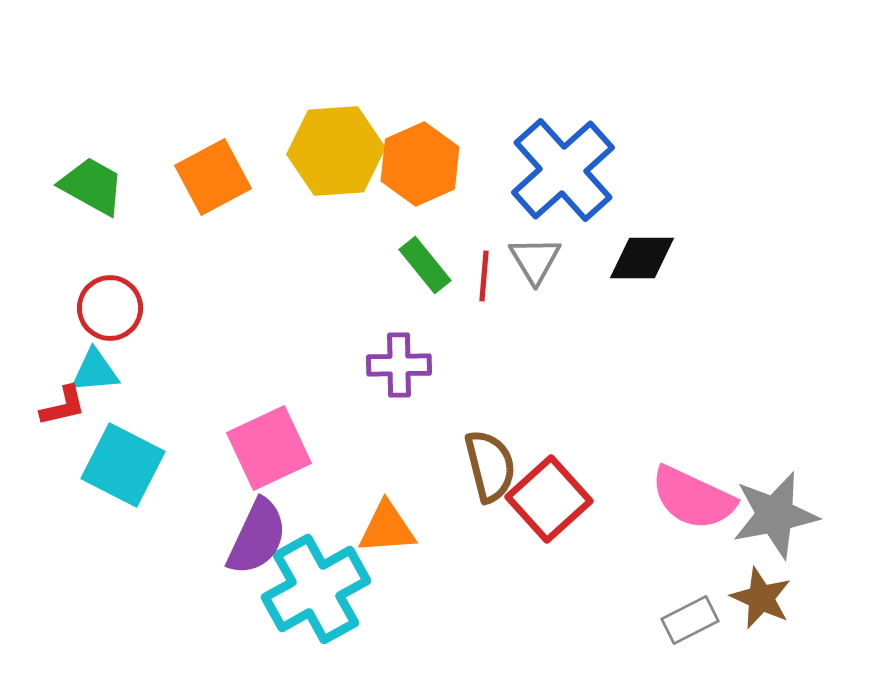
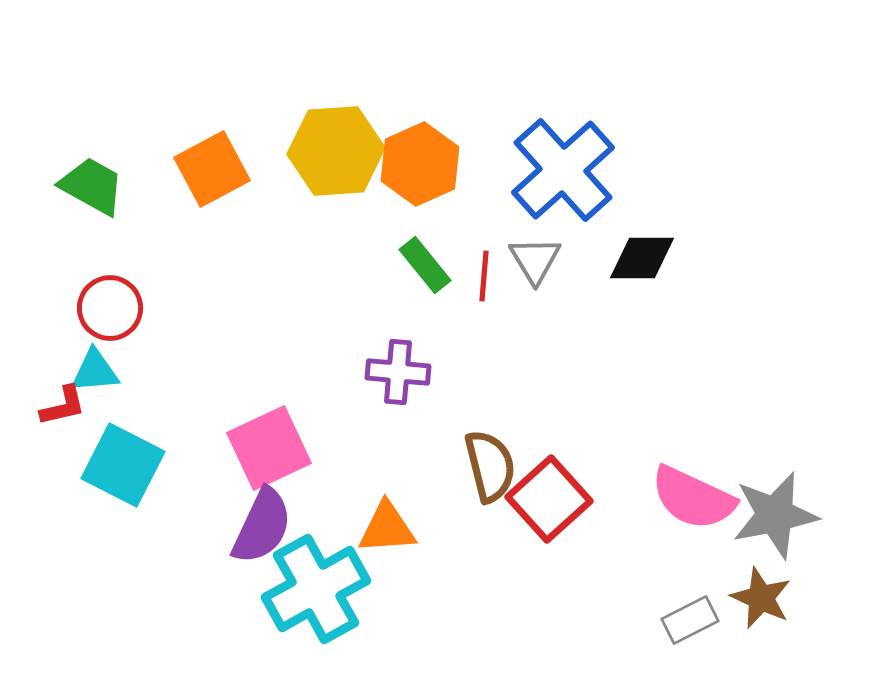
orange square: moved 1 px left, 8 px up
purple cross: moved 1 px left, 7 px down; rotated 6 degrees clockwise
purple semicircle: moved 5 px right, 11 px up
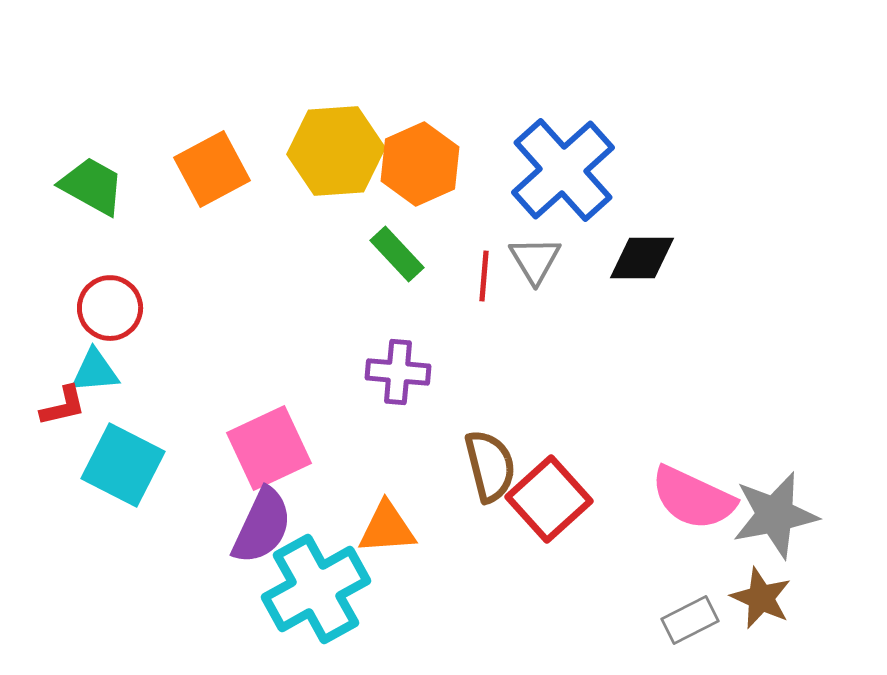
green rectangle: moved 28 px left, 11 px up; rotated 4 degrees counterclockwise
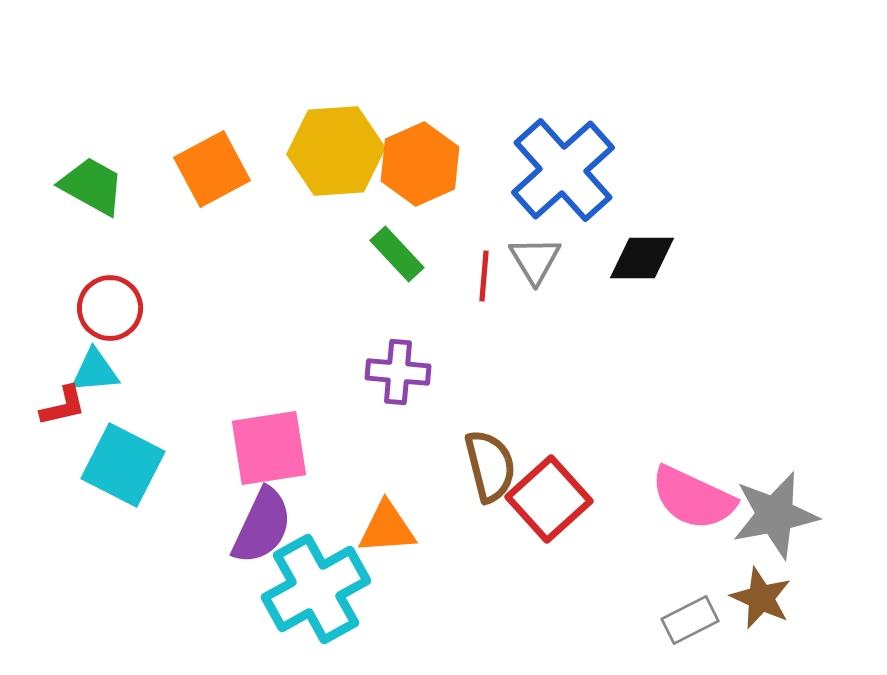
pink square: rotated 16 degrees clockwise
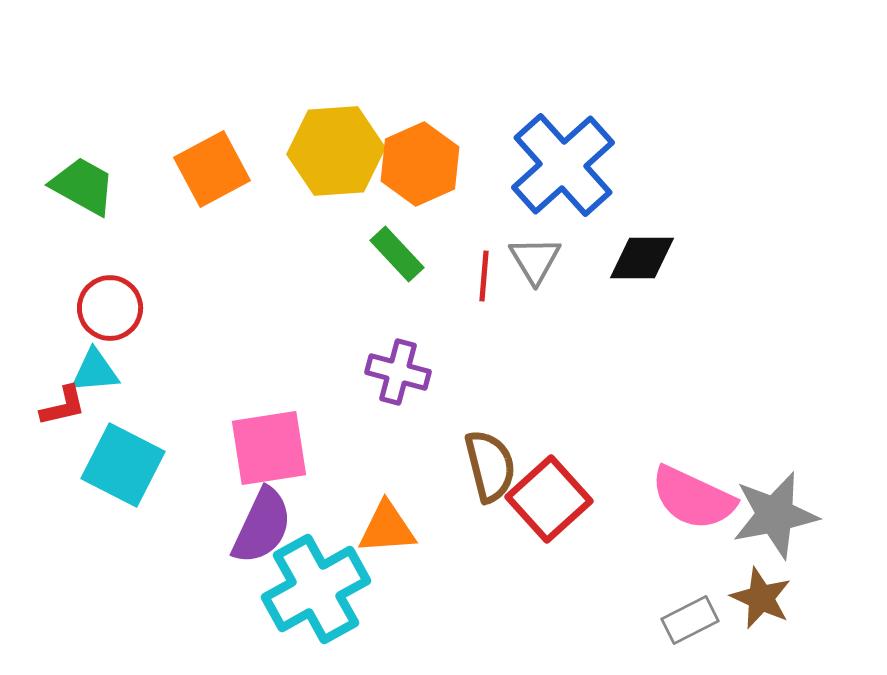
blue cross: moved 5 px up
green trapezoid: moved 9 px left
purple cross: rotated 10 degrees clockwise
